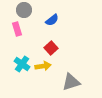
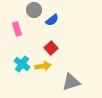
gray circle: moved 10 px right
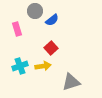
gray circle: moved 1 px right, 1 px down
cyan cross: moved 2 px left, 2 px down; rotated 35 degrees clockwise
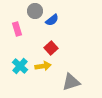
cyan cross: rotated 28 degrees counterclockwise
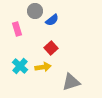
yellow arrow: moved 1 px down
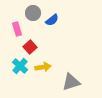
gray circle: moved 2 px left, 2 px down
red square: moved 21 px left, 1 px up
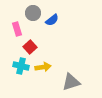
cyan cross: moved 1 px right; rotated 28 degrees counterclockwise
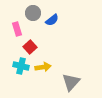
gray triangle: rotated 30 degrees counterclockwise
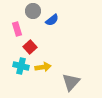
gray circle: moved 2 px up
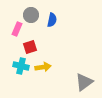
gray circle: moved 2 px left, 4 px down
blue semicircle: rotated 40 degrees counterclockwise
pink rectangle: rotated 40 degrees clockwise
red square: rotated 24 degrees clockwise
gray triangle: moved 13 px right; rotated 12 degrees clockwise
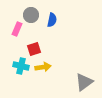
red square: moved 4 px right, 2 px down
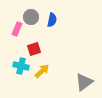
gray circle: moved 2 px down
yellow arrow: moved 1 px left, 4 px down; rotated 35 degrees counterclockwise
